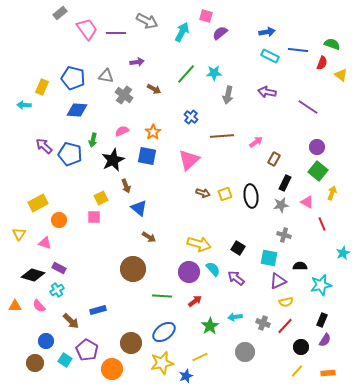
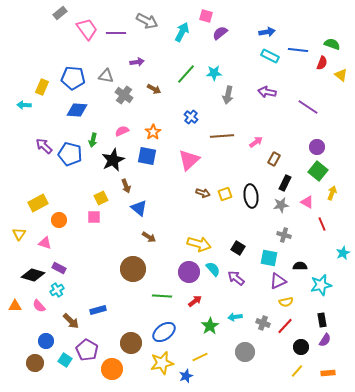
blue pentagon at (73, 78): rotated 10 degrees counterclockwise
black rectangle at (322, 320): rotated 32 degrees counterclockwise
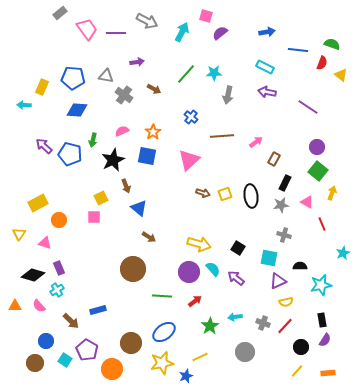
cyan rectangle at (270, 56): moved 5 px left, 11 px down
purple rectangle at (59, 268): rotated 40 degrees clockwise
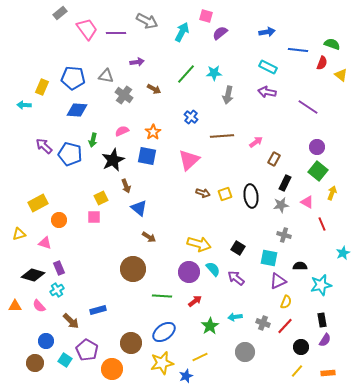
cyan rectangle at (265, 67): moved 3 px right
yellow triangle at (19, 234): rotated 40 degrees clockwise
yellow semicircle at (286, 302): rotated 56 degrees counterclockwise
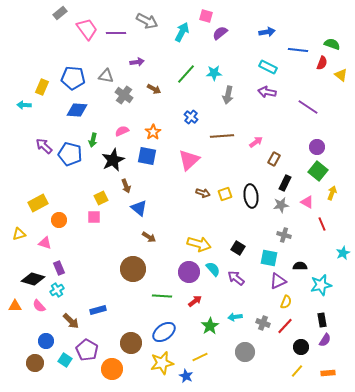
black diamond at (33, 275): moved 4 px down
blue star at (186, 376): rotated 24 degrees counterclockwise
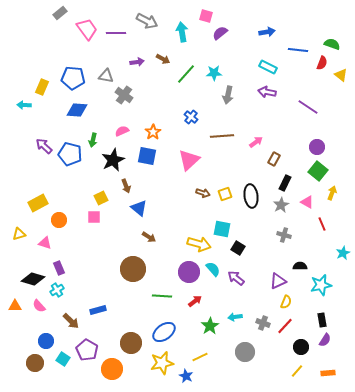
cyan arrow at (182, 32): rotated 36 degrees counterclockwise
brown arrow at (154, 89): moved 9 px right, 30 px up
gray star at (281, 205): rotated 21 degrees counterclockwise
cyan square at (269, 258): moved 47 px left, 29 px up
cyan square at (65, 360): moved 2 px left, 1 px up
